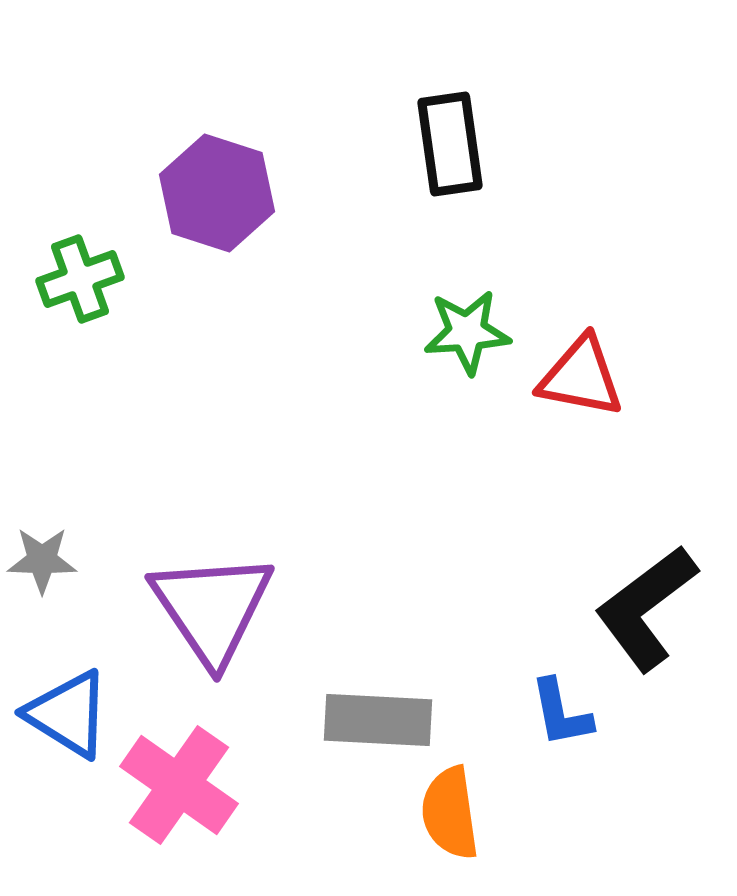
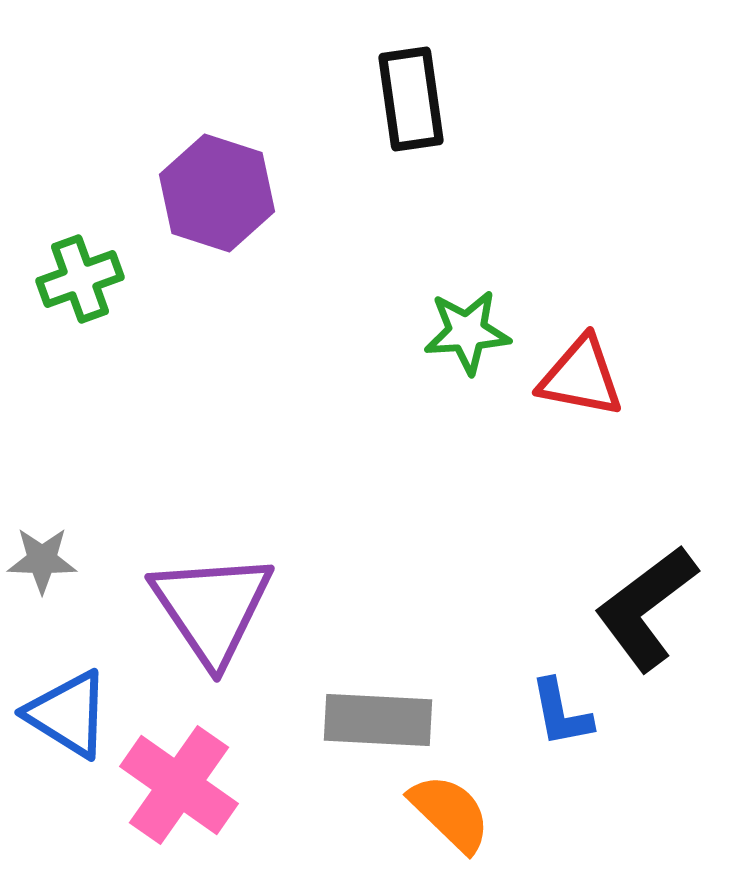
black rectangle: moved 39 px left, 45 px up
orange semicircle: rotated 142 degrees clockwise
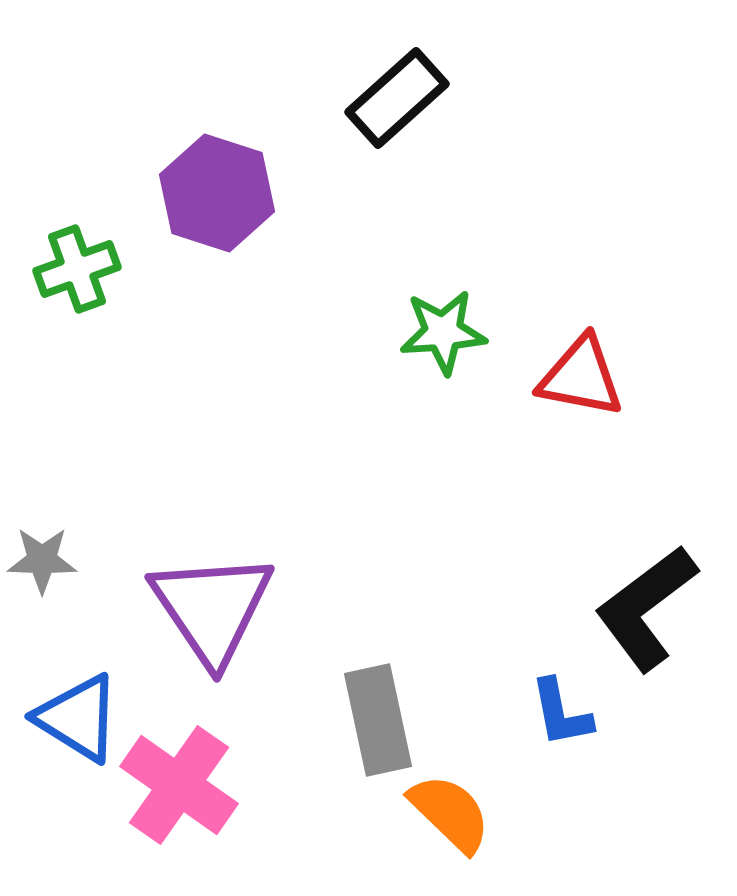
black rectangle: moved 14 px left, 1 px up; rotated 56 degrees clockwise
green cross: moved 3 px left, 10 px up
green star: moved 24 px left
blue triangle: moved 10 px right, 4 px down
gray rectangle: rotated 75 degrees clockwise
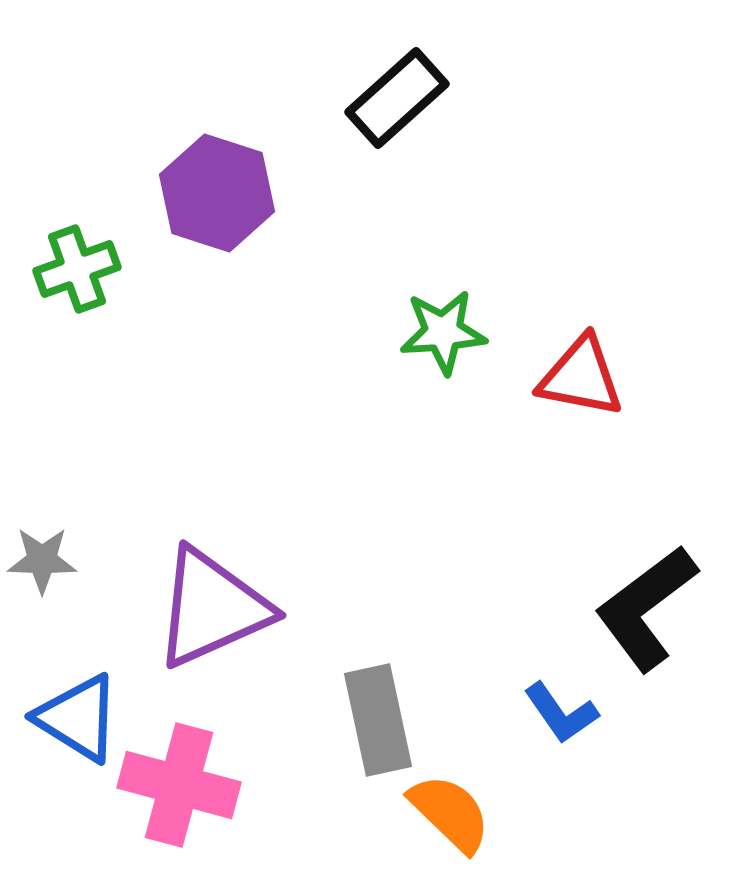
purple triangle: rotated 40 degrees clockwise
blue L-shape: rotated 24 degrees counterclockwise
pink cross: rotated 20 degrees counterclockwise
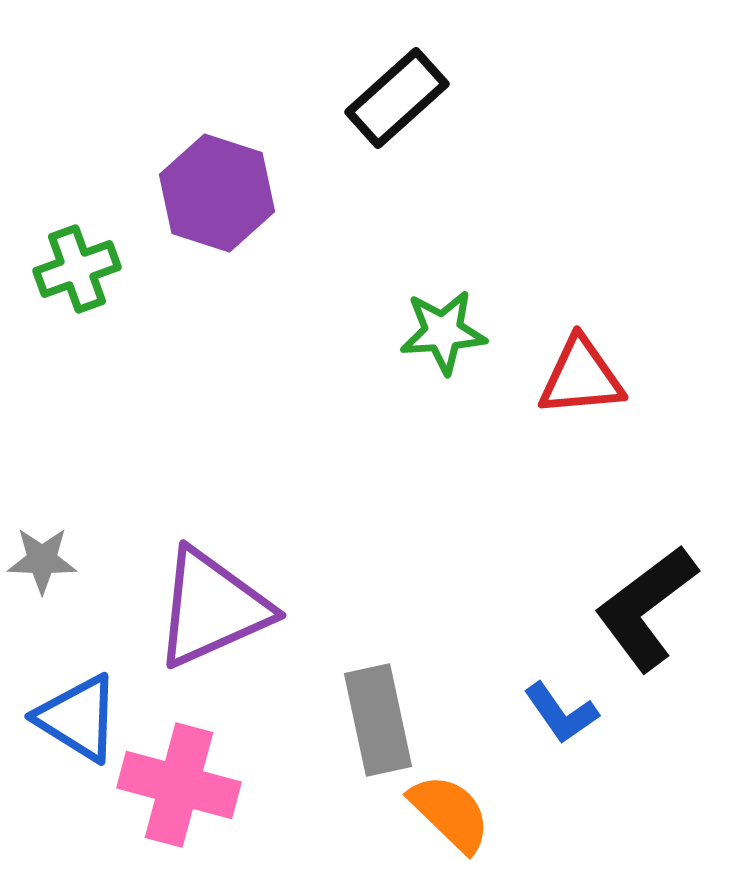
red triangle: rotated 16 degrees counterclockwise
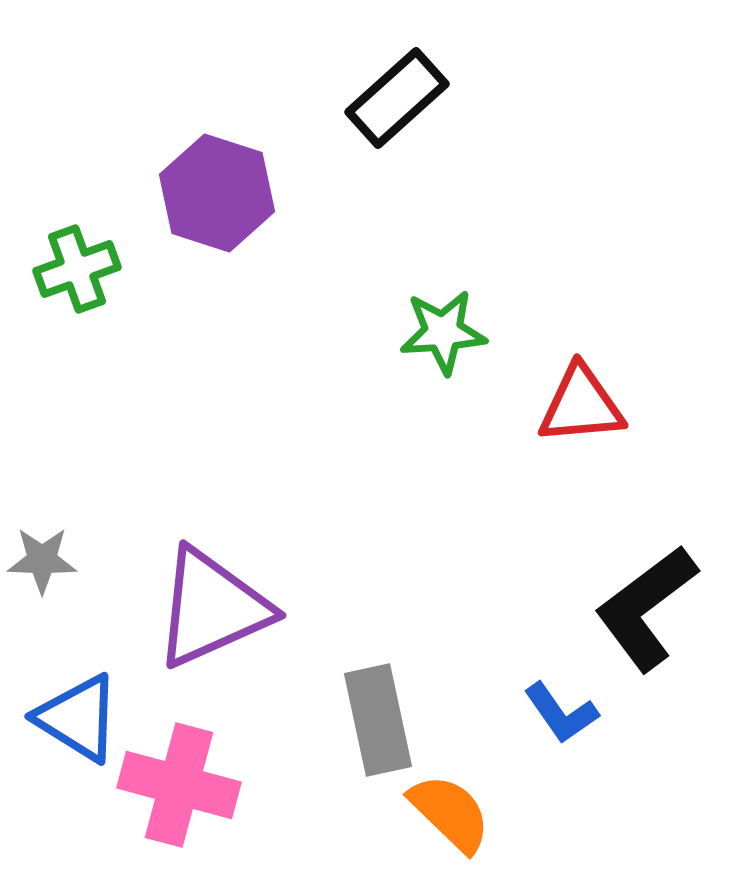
red triangle: moved 28 px down
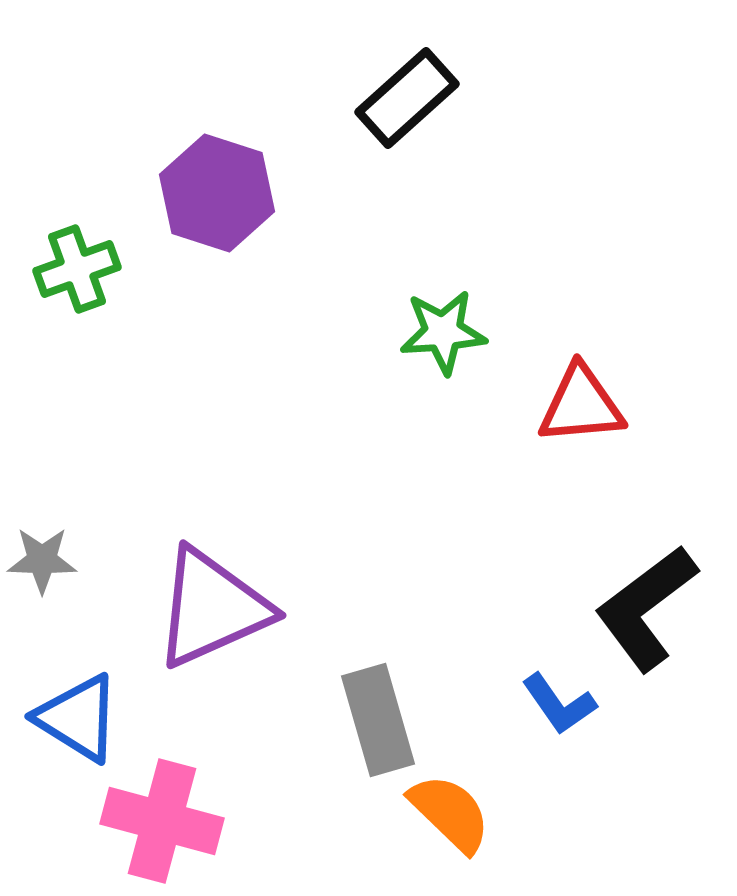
black rectangle: moved 10 px right
blue L-shape: moved 2 px left, 9 px up
gray rectangle: rotated 4 degrees counterclockwise
pink cross: moved 17 px left, 36 px down
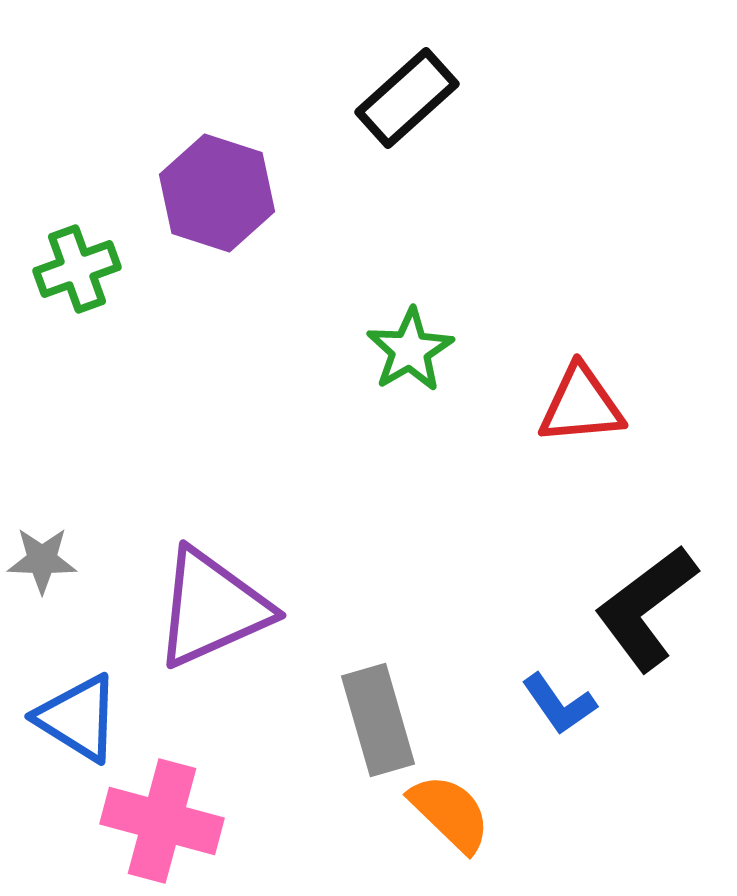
green star: moved 33 px left, 18 px down; rotated 26 degrees counterclockwise
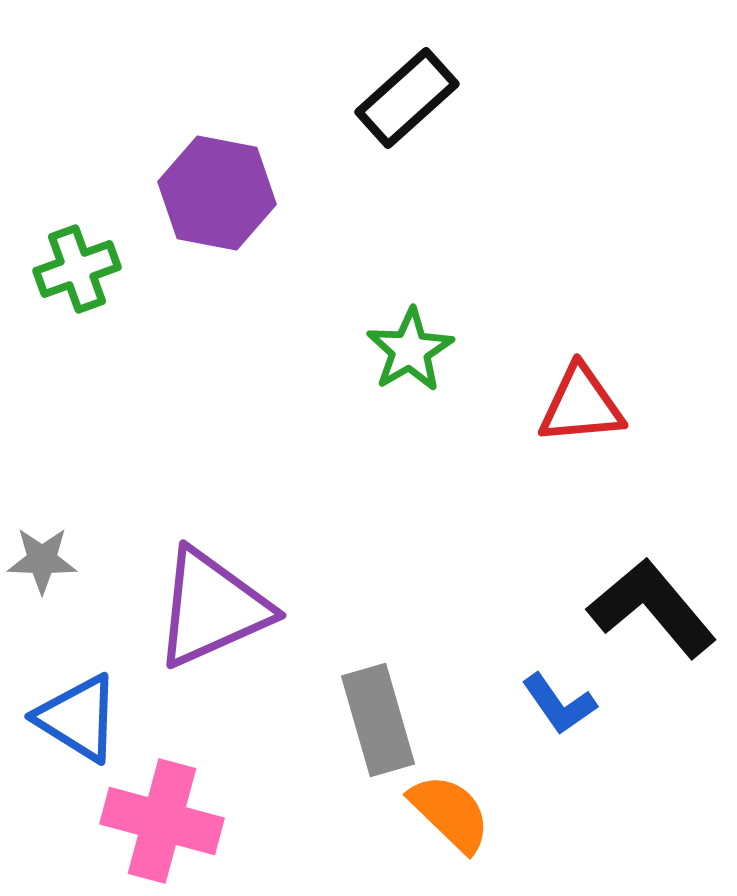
purple hexagon: rotated 7 degrees counterclockwise
black L-shape: moved 6 px right; rotated 87 degrees clockwise
